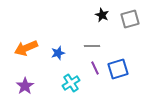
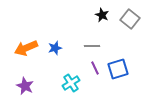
gray square: rotated 36 degrees counterclockwise
blue star: moved 3 px left, 5 px up
purple star: rotated 12 degrees counterclockwise
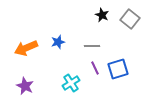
blue star: moved 3 px right, 6 px up
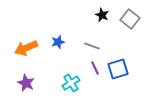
gray line: rotated 21 degrees clockwise
purple star: moved 1 px right, 3 px up
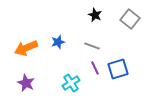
black star: moved 7 px left
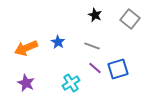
blue star: rotated 24 degrees counterclockwise
purple line: rotated 24 degrees counterclockwise
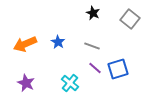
black star: moved 2 px left, 2 px up
orange arrow: moved 1 px left, 4 px up
cyan cross: moved 1 px left; rotated 18 degrees counterclockwise
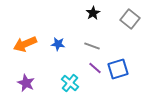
black star: rotated 16 degrees clockwise
blue star: moved 2 px down; rotated 24 degrees counterclockwise
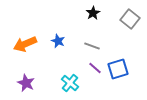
blue star: moved 3 px up; rotated 16 degrees clockwise
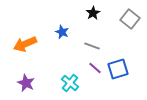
blue star: moved 4 px right, 9 px up
